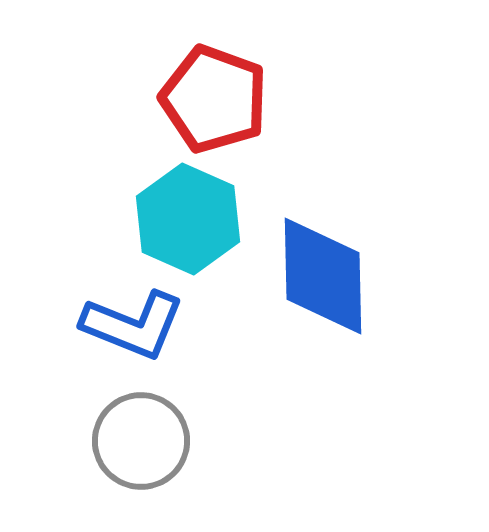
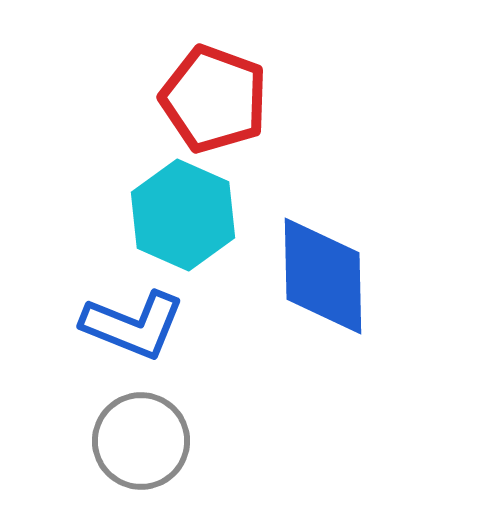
cyan hexagon: moved 5 px left, 4 px up
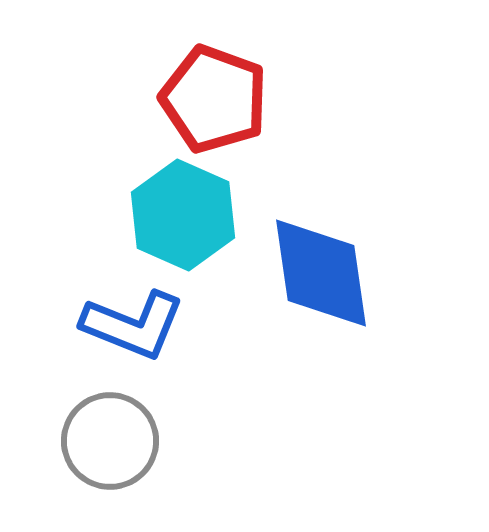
blue diamond: moved 2 px left, 3 px up; rotated 7 degrees counterclockwise
gray circle: moved 31 px left
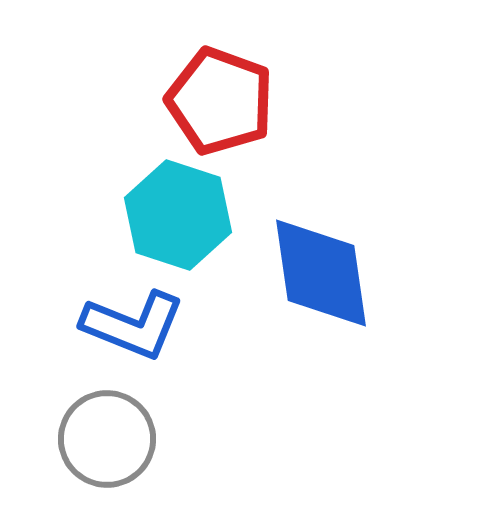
red pentagon: moved 6 px right, 2 px down
cyan hexagon: moved 5 px left; rotated 6 degrees counterclockwise
gray circle: moved 3 px left, 2 px up
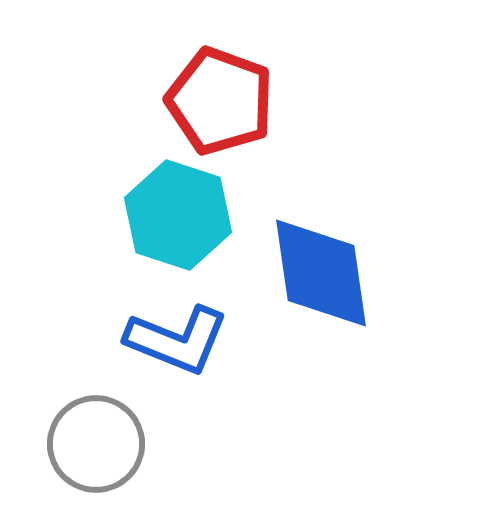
blue L-shape: moved 44 px right, 15 px down
gray circle: moved 11 px left, 5 px down
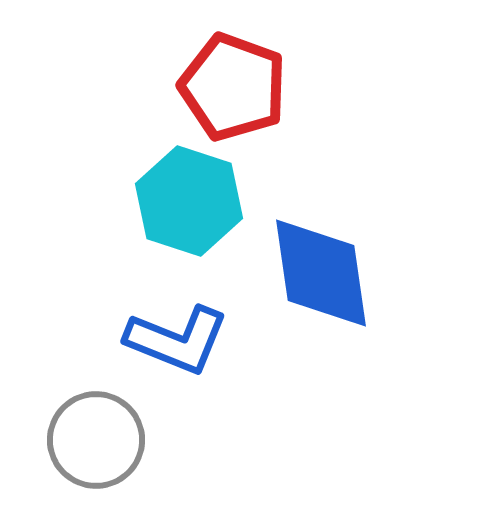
red pentagon: moved 13 px right, 14 px up
cyan hexagon: moved 11 px right, 14 px up
gray circle: moved 4 px up
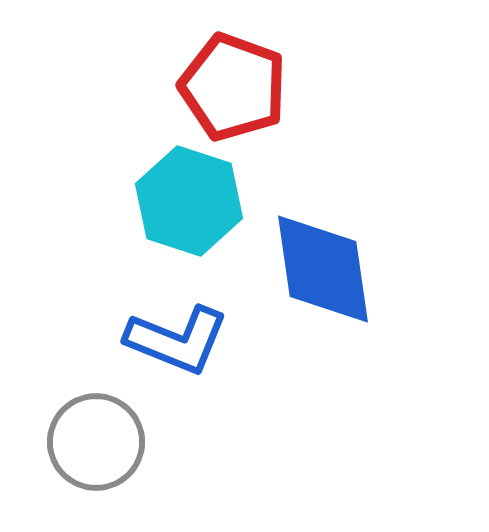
blue diamond: moved 2 px right, 4 px up
gray circle: moved 2 px down
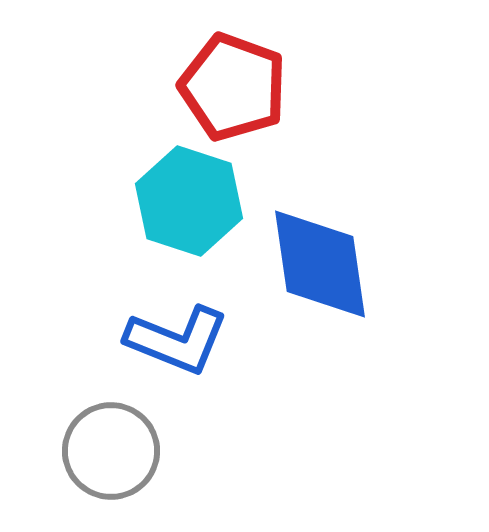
blue diamond: moved 3 px left, 5 px up
gray circle: moved 15 px right, 9 px down
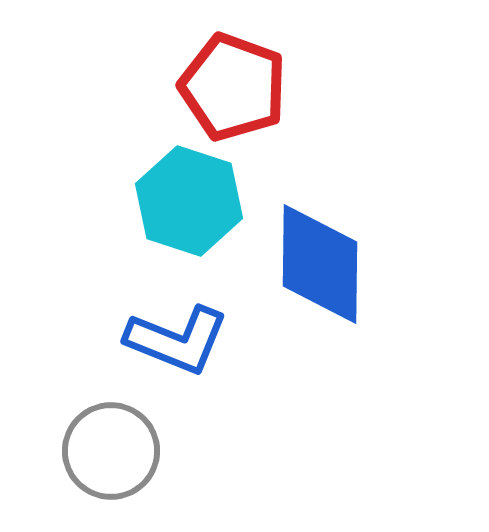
blue diamond: rotated 9 degrees clockwise
